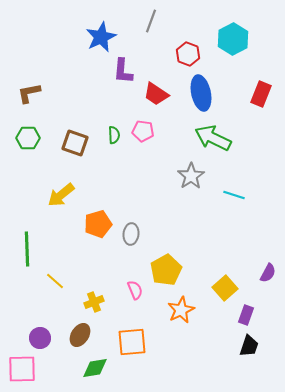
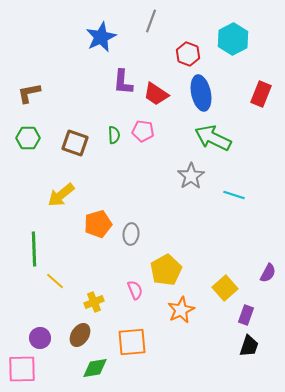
purple L-shape: moved 11 px down
green line: moved 7 px right
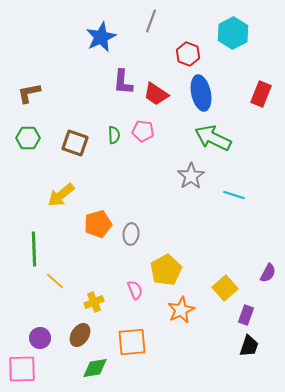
cyan hexagon: moved 6 px up
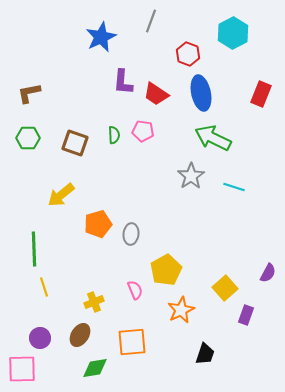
cyan line: moved 8 px up
yellow line: moved 11 px left, 6 px down; rotated 30 degrees clockwise
black trapezoid: moved 44 px left, 8 px down
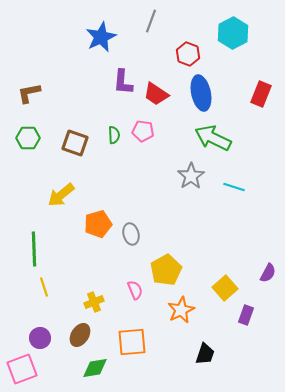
gray ellipse: rotated 20 degrees counterclockwise
pink square: rotated 20 degrees counterclockwise
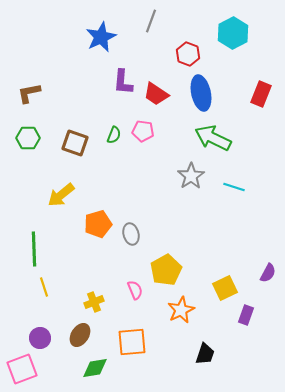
green semicircle: rotated 24 degrees clockwise
yellow square: rotated 15 degrees clockwise
